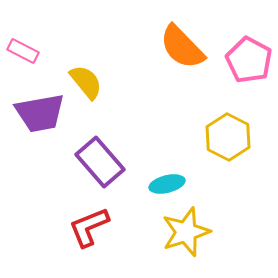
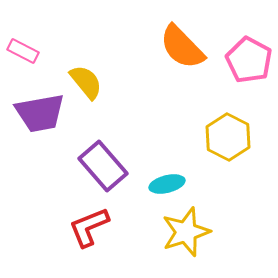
purple rectangle: moved 3 px right, 4 px down
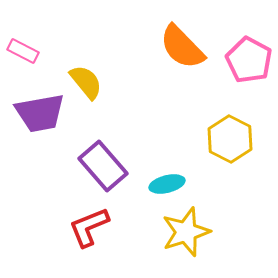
yellow hexagon: moved 2 px right, 2 px down
